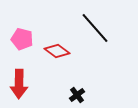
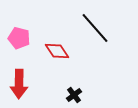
pink pentagon: moved 3 px left, 1 px up
red diamond: rotated 20 degrees clockwise
black cross: moved 3 px left
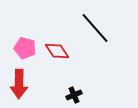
pink pentagon: moved 6 px right, 10 px down
black cross: rotated 14 degrees clockwise
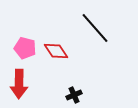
red diamond: moved 1 px left
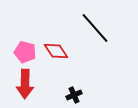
pink pentagon: moved 4 px down
red arrow: moved 6 px right
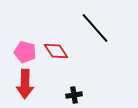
black cross: rotated 14 degrees clockwise
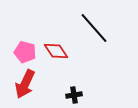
black line: moved 1 px left
red arrow: rotated 24 degrees clockwise
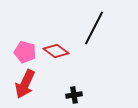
black line: rotated 68 degrees clockwise
red diamond: rotated 20 degrees counterclockwise
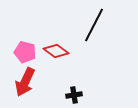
black line: moved 3 px up
red arrow: moved 2 px up
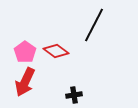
pink pentagon: rotated 20 degrees clockwise
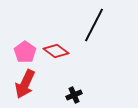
red arrow: moved 2 px down
black cross: rotated 14 degrees counterclockwise
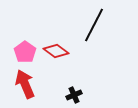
red arrow: rotated 132 degrees clockwise
